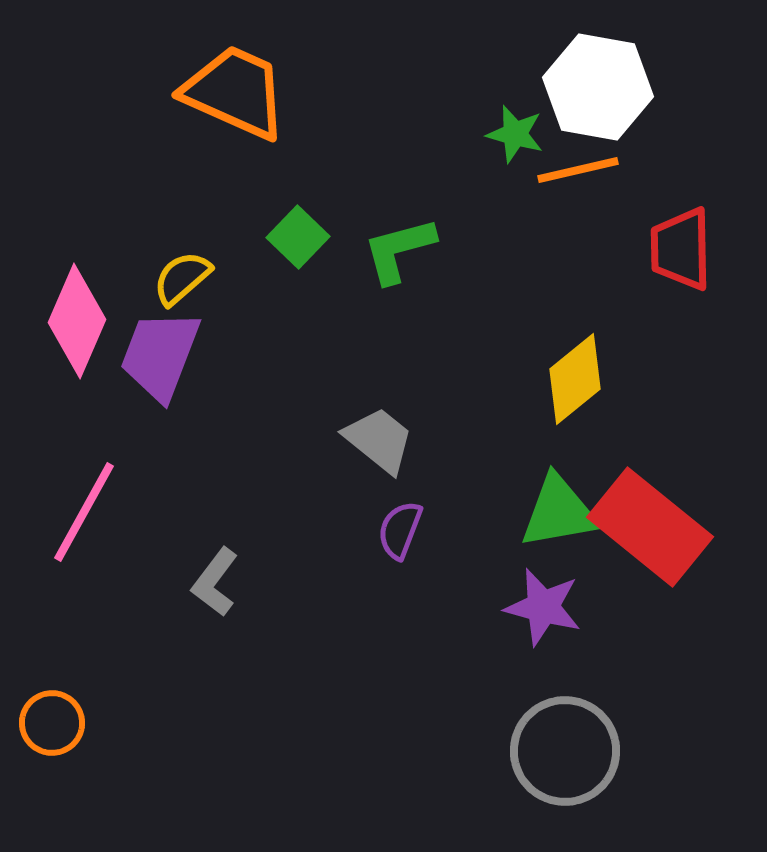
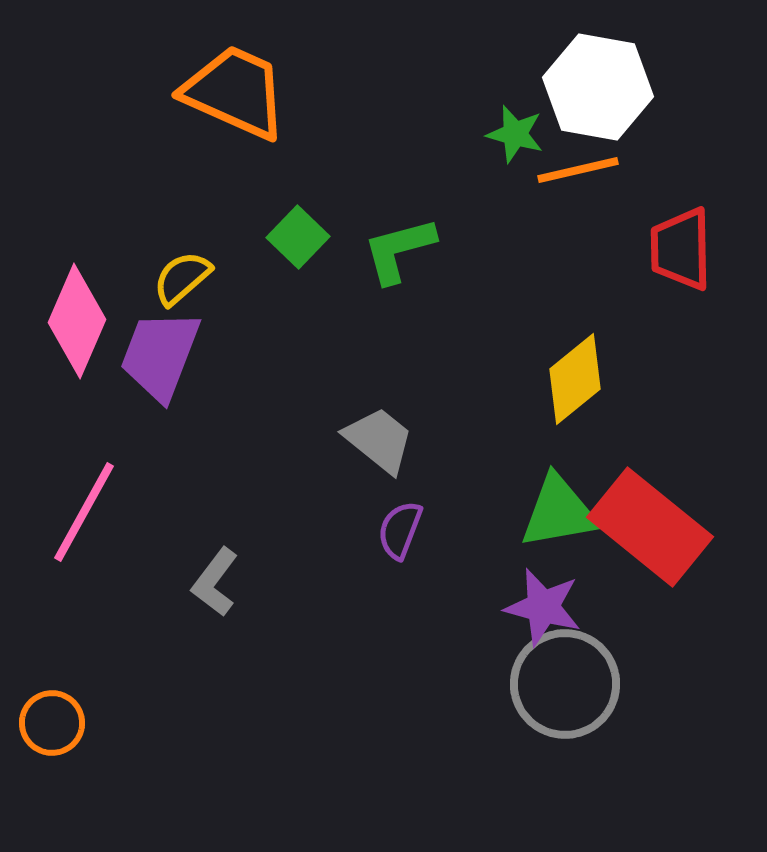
gray circle: moved 67 px up
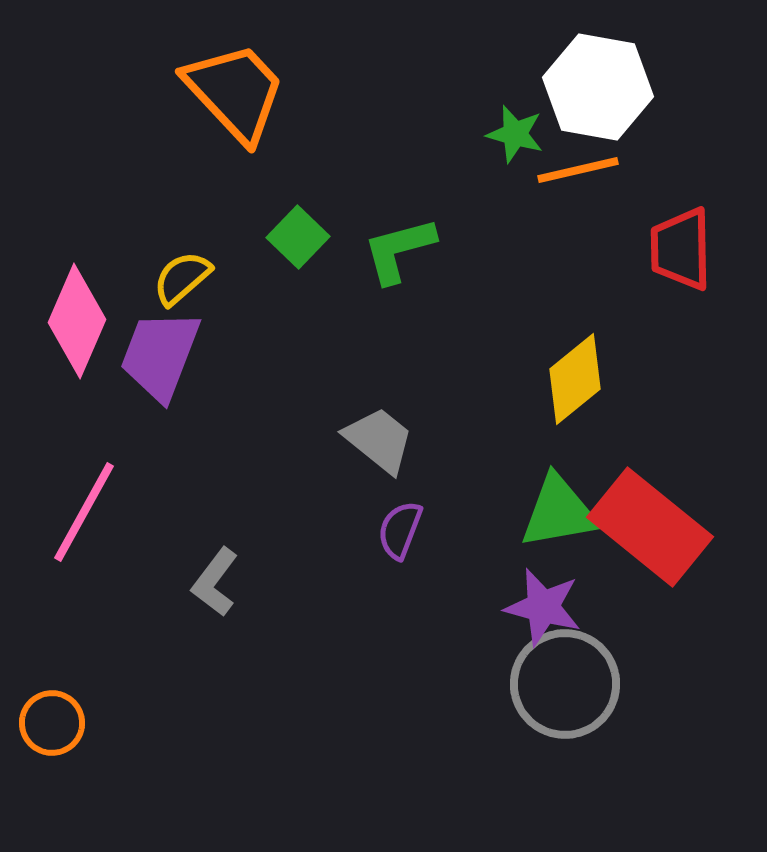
orange trapezoid: rotated 23 degrees clockwise
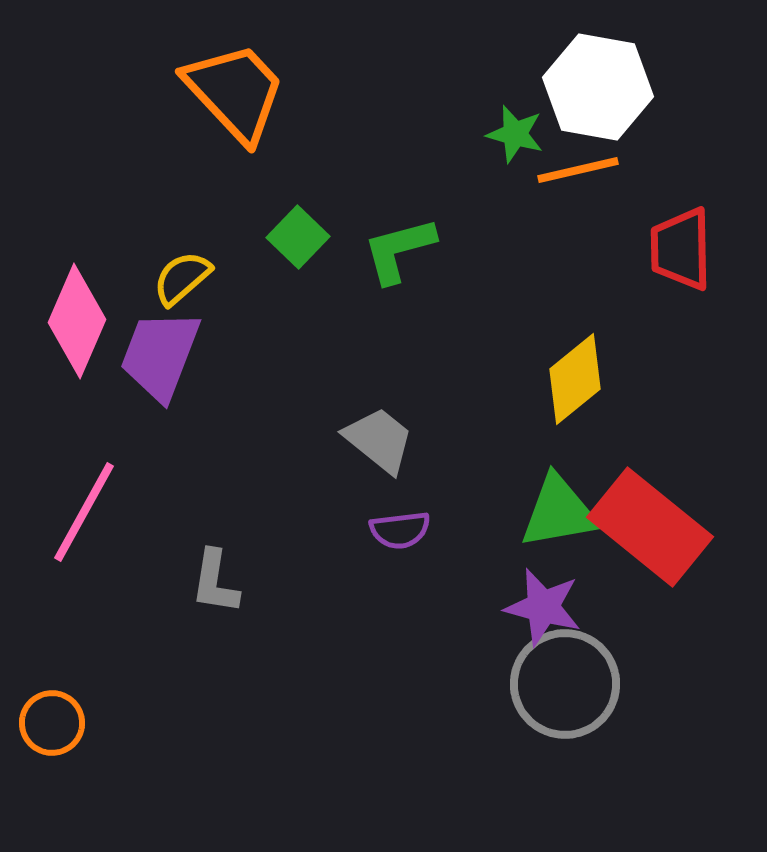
purple semicircle: rotated 118 degrees counterclockwise
gray L-shape: rotated 28 degrees counterclockwise
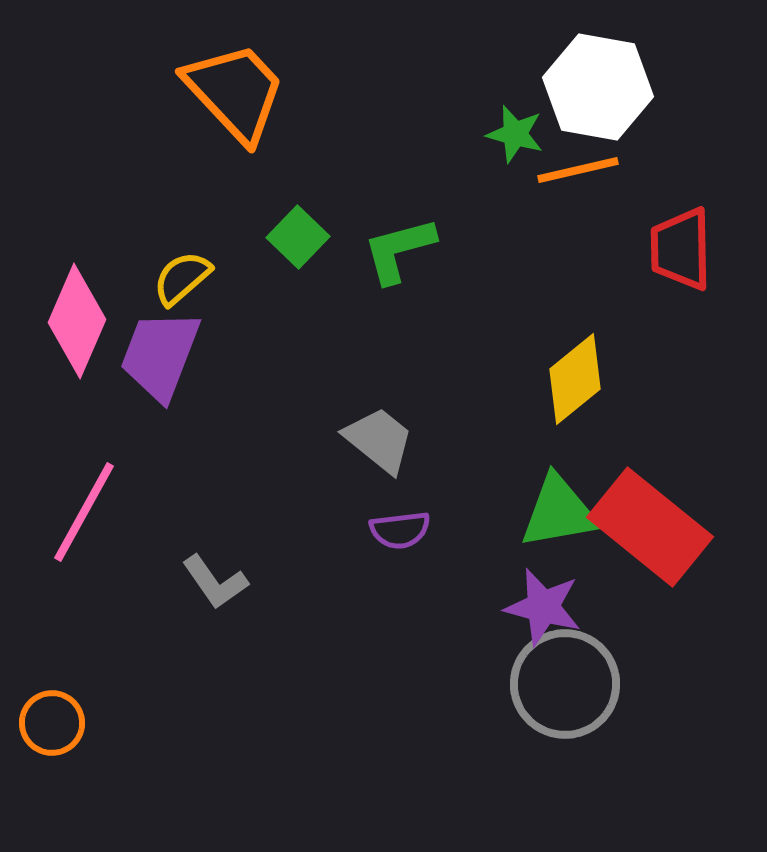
gray L-shape: rotated 44 degrees counterclockwise
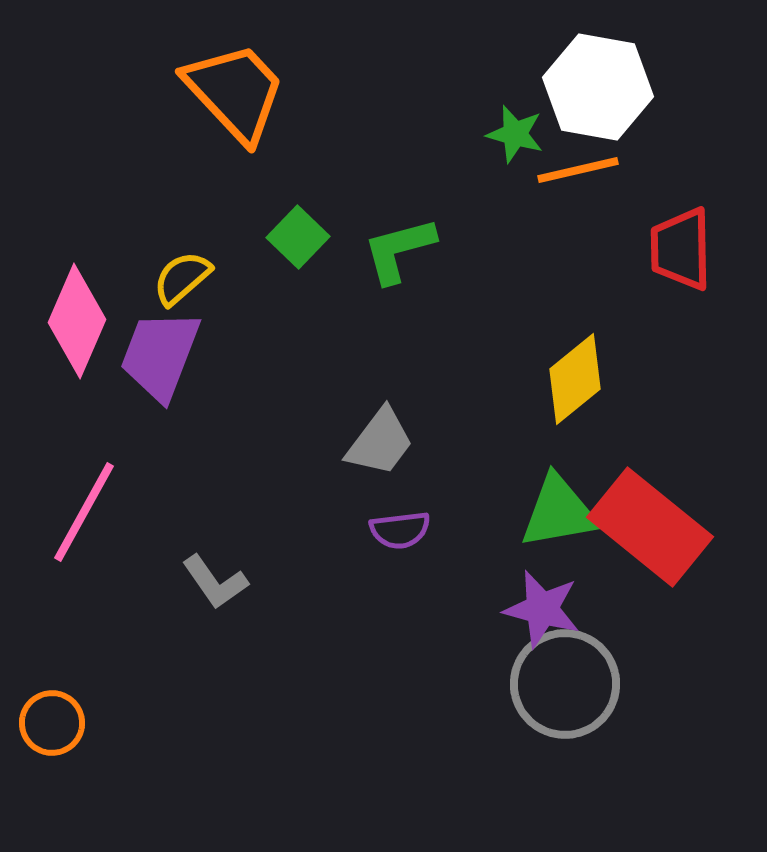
gray trapezoid: moved 1 px right, 2 px down; rotated 88 degrees clockwise
purple star: moved 1 px left, 2 px down
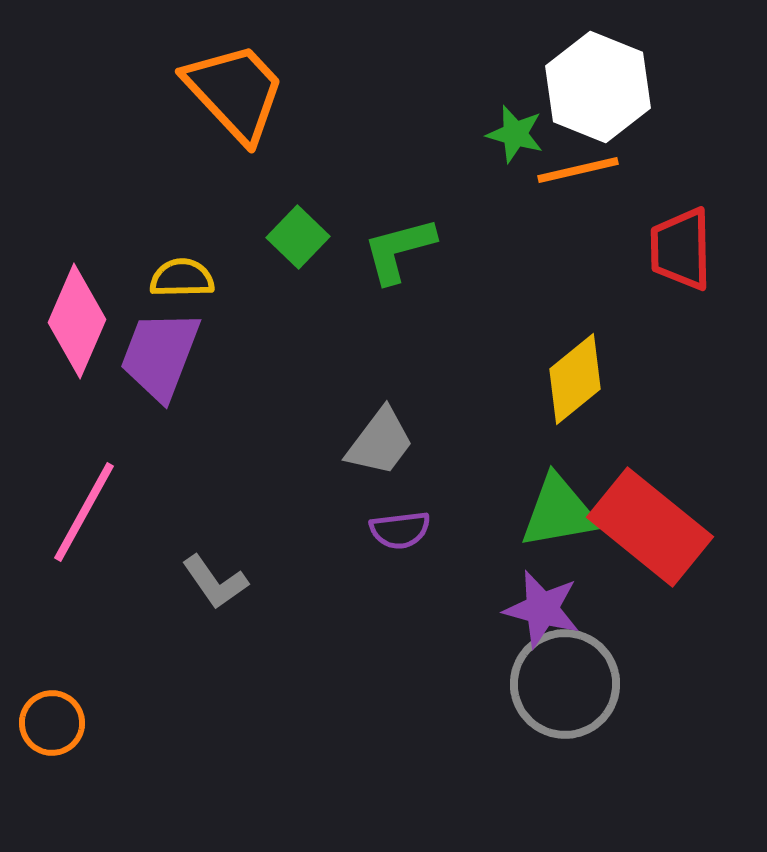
white hexagon: rotated 12 degrees clockwise
yellow semicircle: rotated 40 degrees clockwise
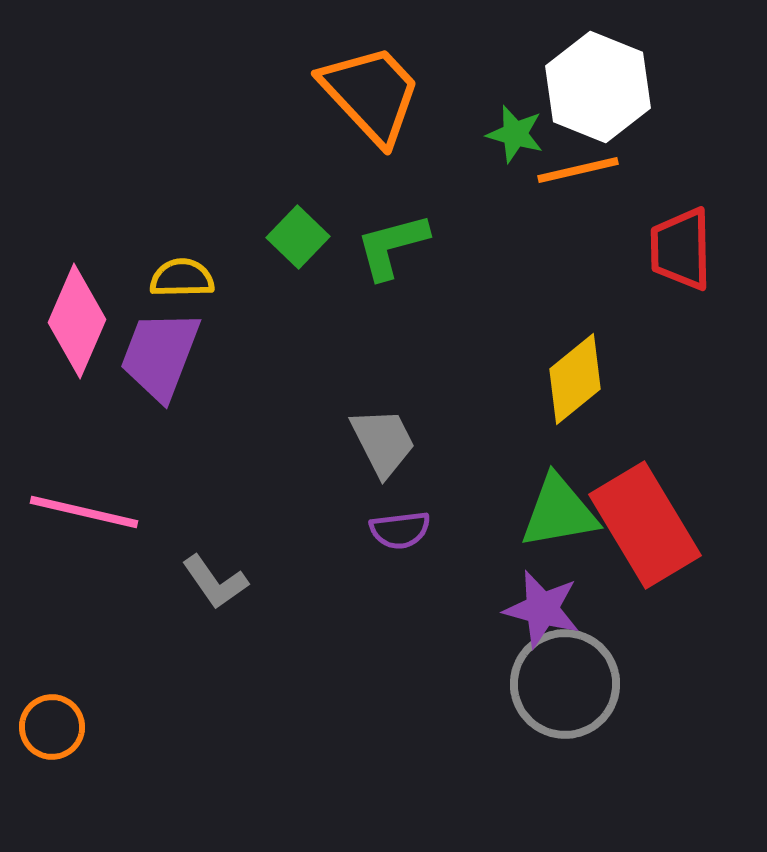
orange trapezoid: moved 136 px right, 2 px down
green L-shape: moved 7 px left, 4 px up
gray trapezoid: moved 3 px right; rotated 64 degrees counterclockwise
pink line: rotated 74 degrees clockwise
red rectangle: moved 5 px left, 2 px up; rotated 20 degrees clockwise
orange circle: moved 4 px down
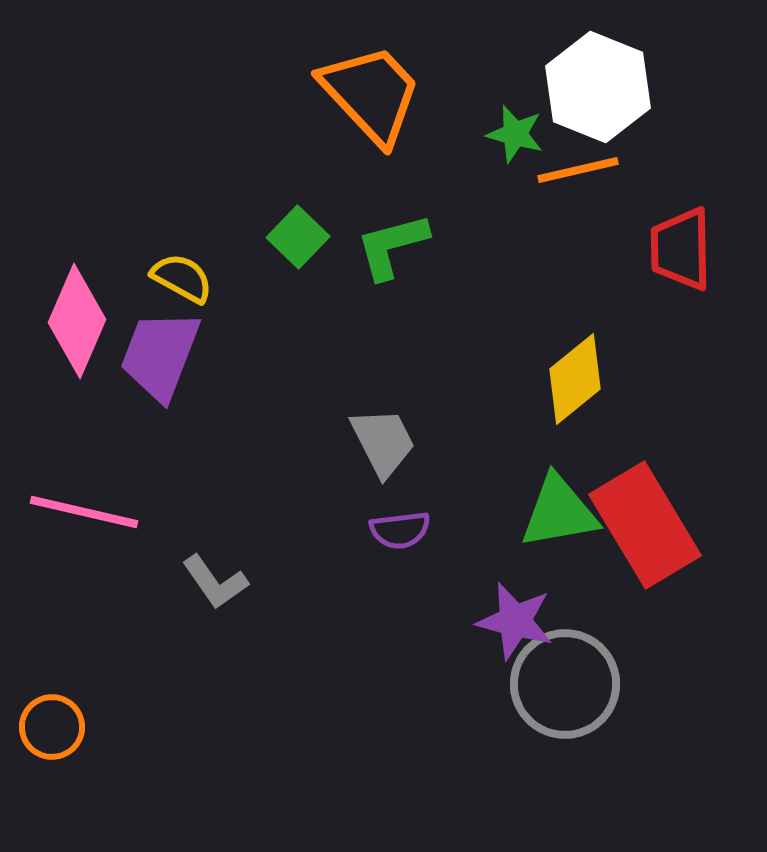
yellow semicircle: rotated 30 degrees clockwise
purple star: moved 27 px left, 12 px down
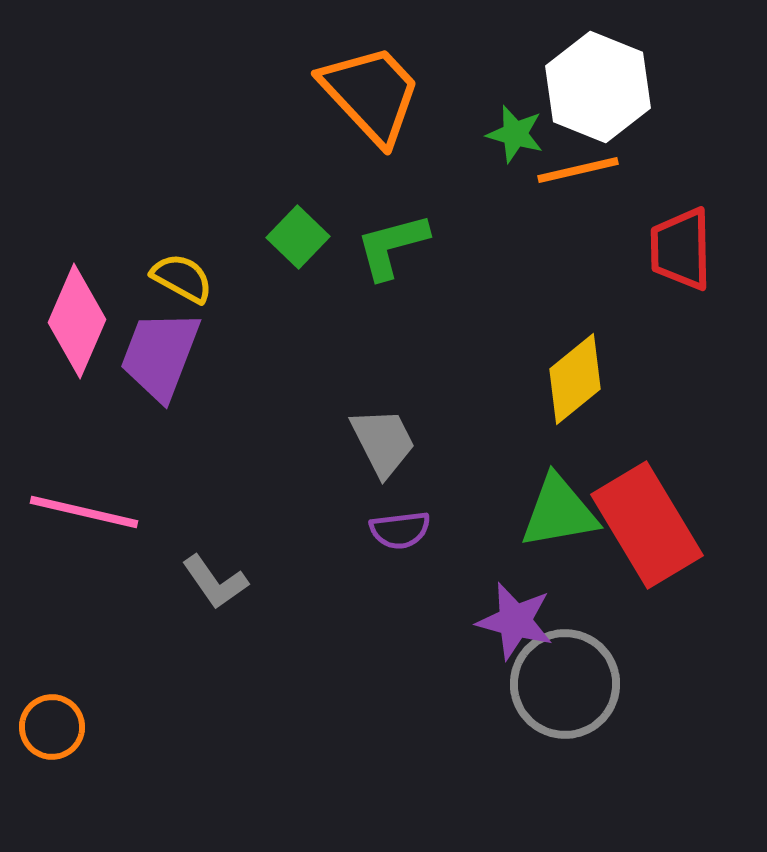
red rectangle: moved 2 px right
